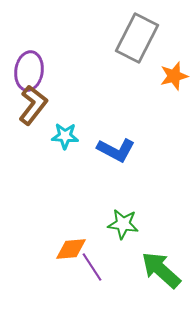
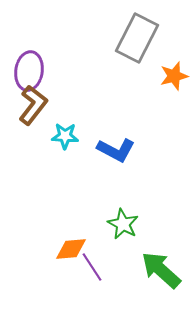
green star: rotated 20 degrees clockwise
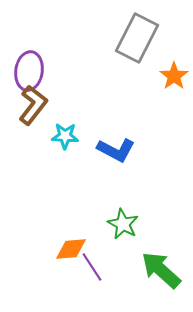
orange star: rotated 20 degrees counterclockwise
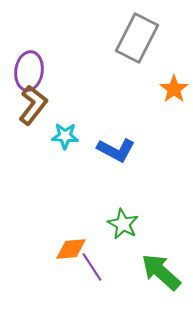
orange star: moved 13 px down
green arrow: moved 2 px down
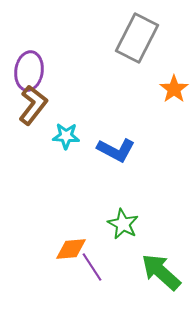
cyan star: moved 1 px right
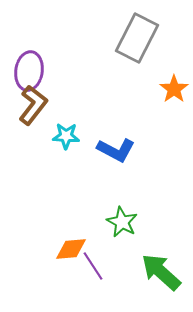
green star: moved 1 px left, 2 px up
purple line: moved 1 px right, 1 px up
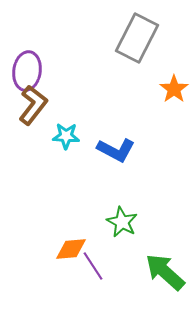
purple ellipse: moved 2 px left
green arrow: moved 4 px right
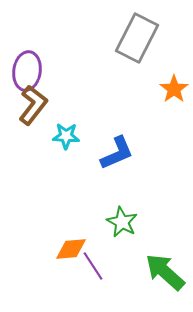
blue L-shape: moved 1 px right, 3 px down; rotated 51 degrees counterclockwise
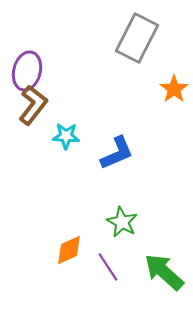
purple ellipse: rotated 6 degrees clockwise
orange diamond: moved 2 px left, 1 px down; rotated 20 degrees counterclockwise
purple line: moved 15 px right, 1 px down
green arrow: moved 1 px left
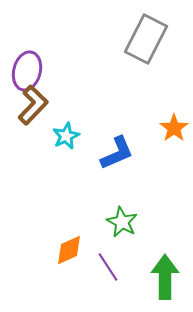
gray rectangle: moved 9 px right, 1 px down
orange star: moved 39 px down
brown L-shape: rotated 6 degrees clockwise
cyan star: rotated 28 degrees counterclockwise
green arrow: moved 1 px right, 5 px down; rotated 48 degrees clockwise
